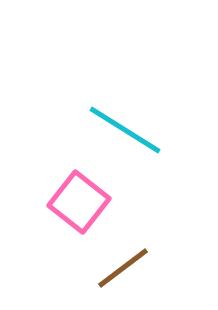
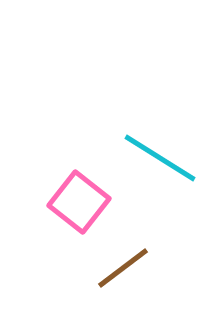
cyan line: moved 35 px right, 28 px down
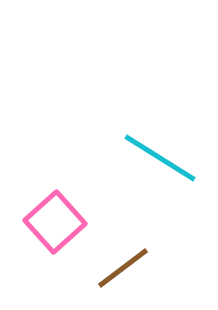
pink square: moved 24 px left, 20 px down; rotated 10 degrees clockwise
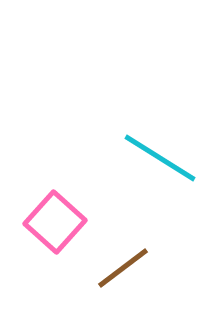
pink square: rotated 6 degrees counterclockwise
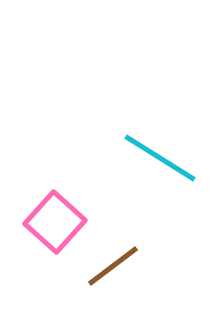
brown line: moved 10 px left, 2 px up
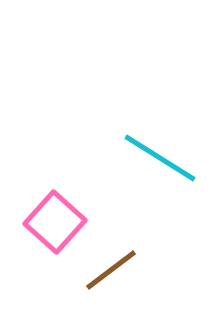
brown line: moved 2 px left, 4 px down
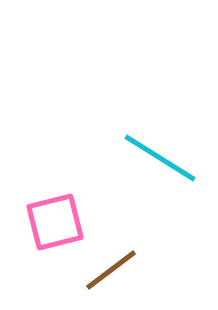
pink square: rotated 34 degrees clockwise
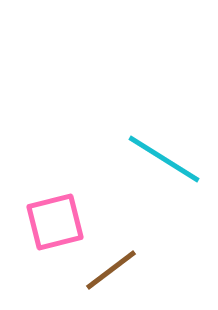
cyan line: moved 4 px right, 1 px down
